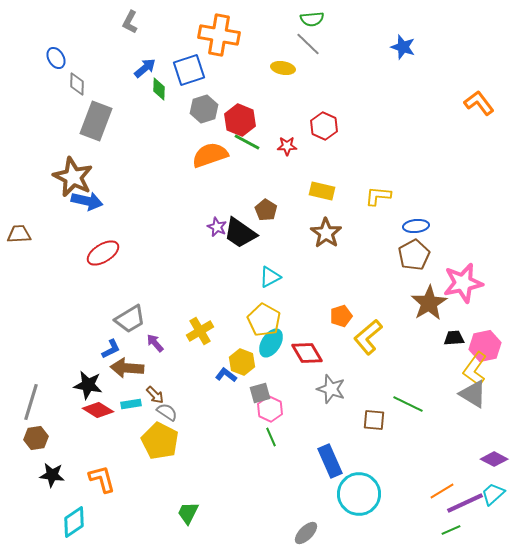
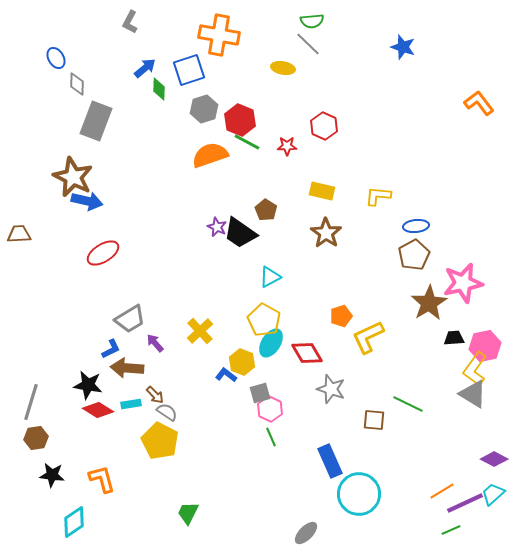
green semicircle at (312, 19): moved 2 px down
yellow cross at (200, 331): rotated 12 degrees counterclockwise
yellow L-shape at (368, 337): rotated 15 degrees clockwise
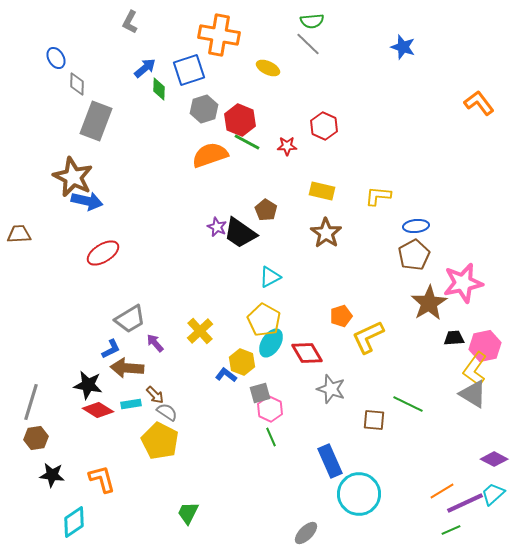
yellow ellipse at (283, 68): moved 15 px left; rotated 15 degrees clockwise
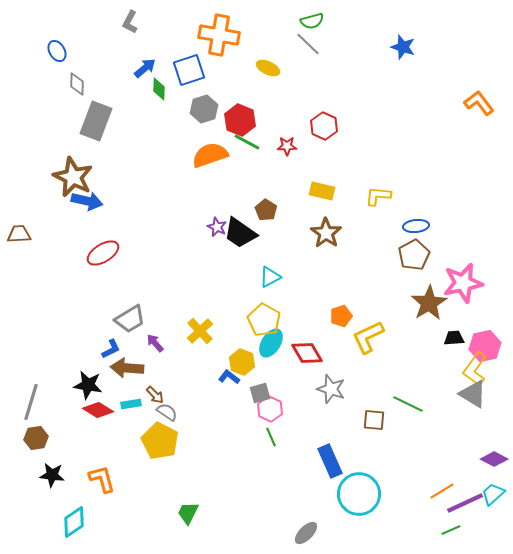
green semicircle at (312, 21): rotated 10 degrees counterclockwise
blue ellipse at (56, 58): moved 1 px right, 7 px up
blue L-shape at (226, 375): moved 3 px right, 2 px down
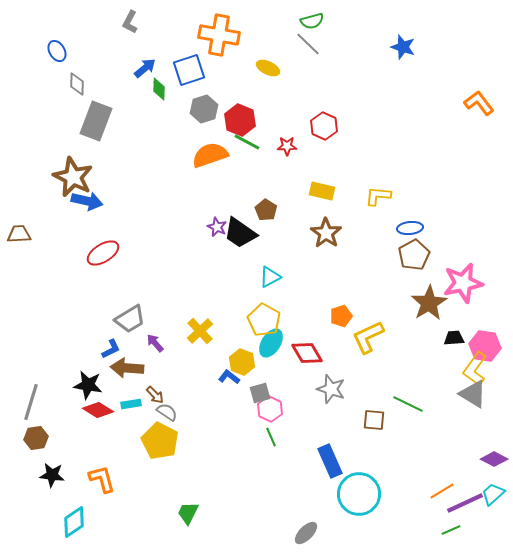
blue ellipse at (416, 226): moved 6 px left, 2 px down
pink hexagon at (485, 346): rotated 20 degrees clockwise
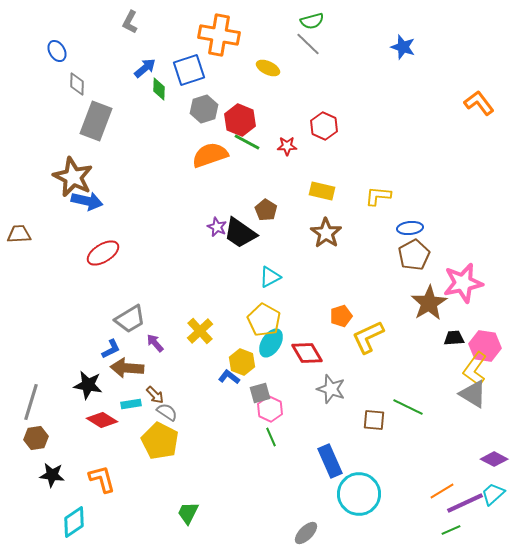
green line at (408, 404): moved 3 px down
red diamond at (98, 410): moved 4 px right, 10 px down
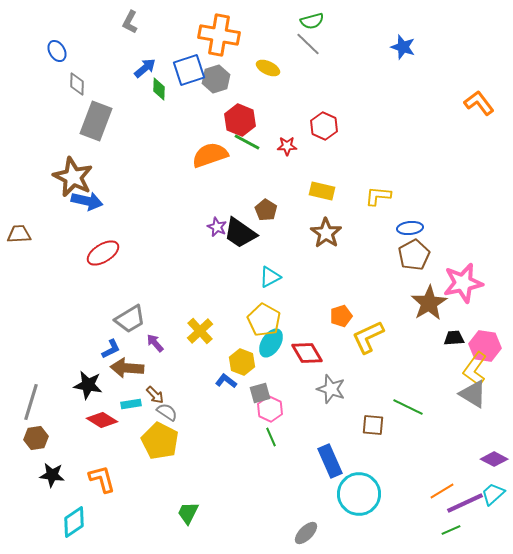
gray hexagon at (204, 109): moved 12 px right, 30 px up
blue L-shape at (229, 377): moved 3 px left, 4 px down
brown square at (374, 420): moved 1 px left, 5 px down
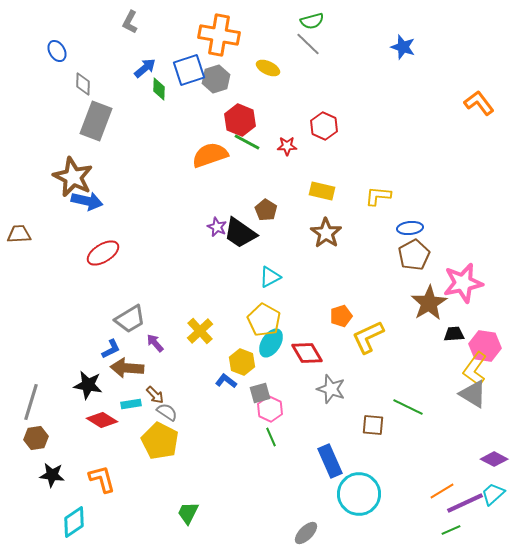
gray diamond at (77, 84): moved 6 px right
black trapezoid at (454, 338): moved 4 px up
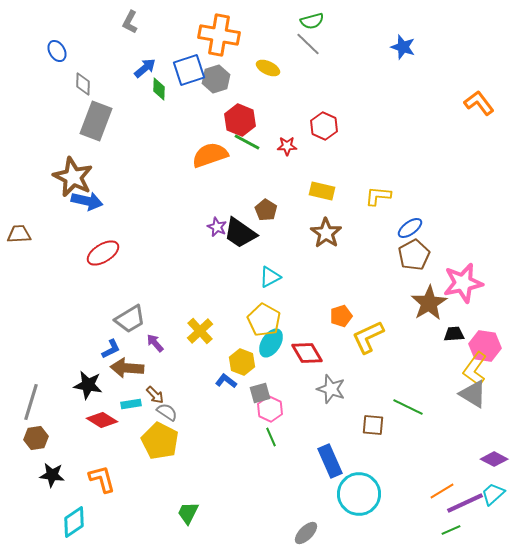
blue ellipse at (410, 228): rotated 30 degrees counterclockwise
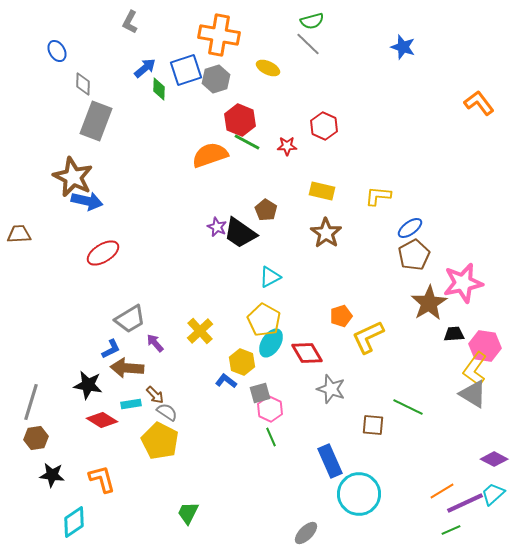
blue square at (189, 70): moved 3 px left
